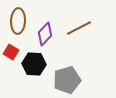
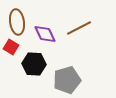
brown ellipse: moved 1 px left, 1 px down; rotated 10 degrees counterclockwise
purple diamond: rotated 70 degrees counterclockwise
red square: moved 5 px up
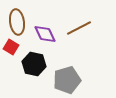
black hexagon: rotated 10 degrees clockwise
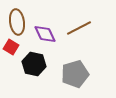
gray pentagon: moved 8 px right, 6 px up
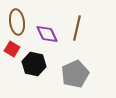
brown line: moved 2 px left; rotated 50 degrees counterclockwise
purple diamond: moved 2 px right
red square: moved 1 px right, 2 px down
gray pentagon: rotated 8 degrees counterclockwise
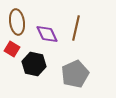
brown line: moved 1 px left
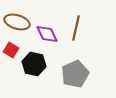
brown ellipse: rotated 65 degrees counterclockwise
red square: moved 1 px left, 1 px down
